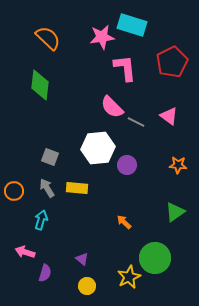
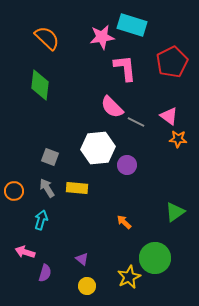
orange semicircle: moved 1 px left
orange star: moved 26 px up
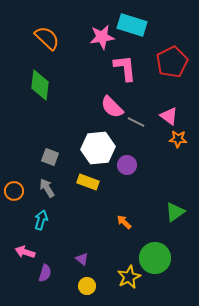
yellow rectangle: moved 11 px right, 6 px up; rotated 15 degrees clockwise
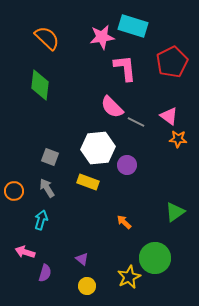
cyan rectangle: moved 1 px right, 1 px down
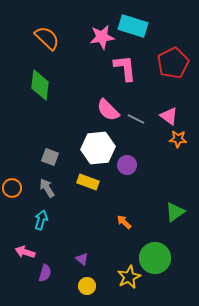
red pentagon: moved 1 px right, 1 px down
pink semicircle: moved 4 px left, 3 px down
gray line: moved 3 px up
orange circle: moved 2 px left, 3 px up
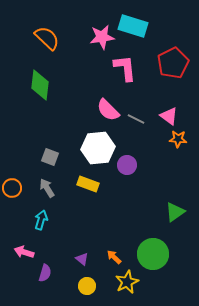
yellow rectangle: moved 2 px down
orange arrow: moved 10 px left, 35 px down
pink arrow: moved 1 px left
green circle: moved 2 px left, 4 px up
yellow star: moved 2 px left, 5 px down
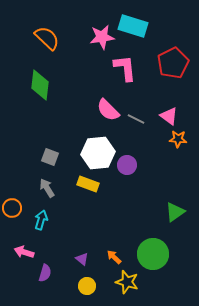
white hexagon: moved 5 px down
orange circle: moved 20 px down
yellow star: rotated 30 degrees counterclockwise
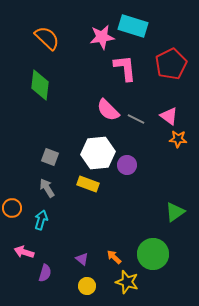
red pentagon: moved 2 px left, 1 px down
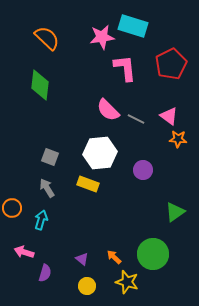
white hexagon: moved 2 px right
purple circle: moved 16 px right, 5 px down
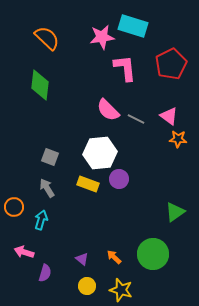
purple circle: moved 24 px left, 9 px down
orange circle: moved 2 px right, 1 px up
yellow star: moved 6 px left, 8 px down
